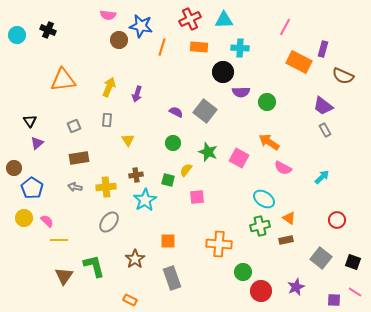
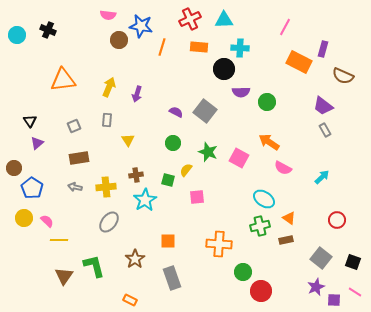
black circle at (223, 72): moved 1 px right, 3 px up
purple star at (296, 287): moved 20 px right
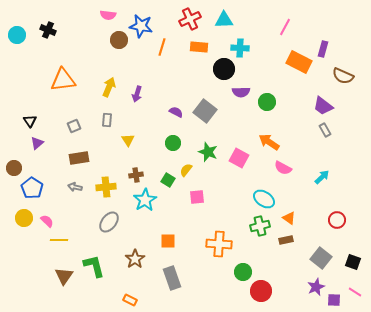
green square at (168, 180): rotated 16 degrees clockwise
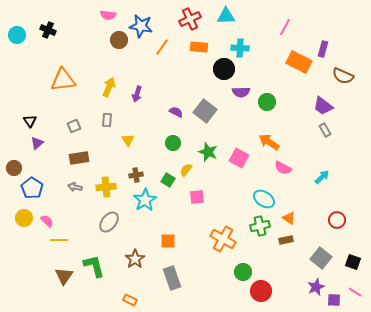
cyan triangle at (224, 20): moved 2 px right, 4 px up
orange line at (162, 47): rotated 18 degrees clockwise
orange cross at (219, 244): moved 4 px right, 5 px up; rotated 25 degrees clockwise
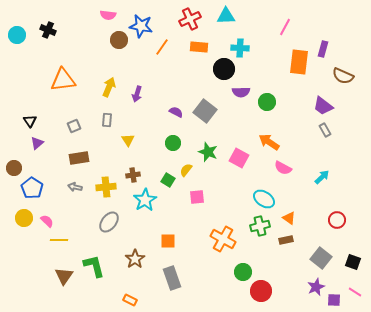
orange rectangle at (299, 62): rotated 70 degrees clockwise
brown cross at (136, 175): moved 3 px left
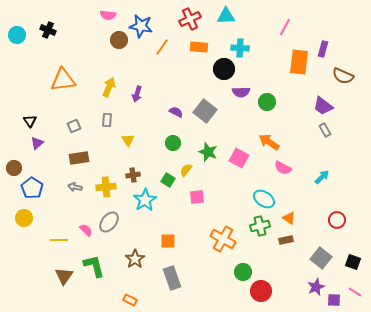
pink semicircle at (47, 221): moved 39 px right, 9 px down
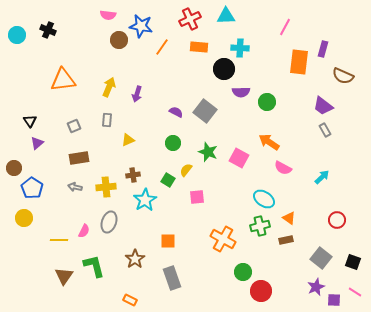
yellow triangle at (128, 140): rotated 40 degrees clockwise
gray ellipse at (109, 222): rotated 20 degrees counterclockwise
pink semicircle at (86, 230): moved 2 px left, 1 px down; rotated 72 degrees clockwise
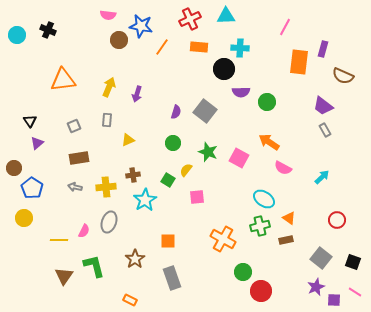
purple semicircle at (176, 112): rotated 80 degrees clockwise
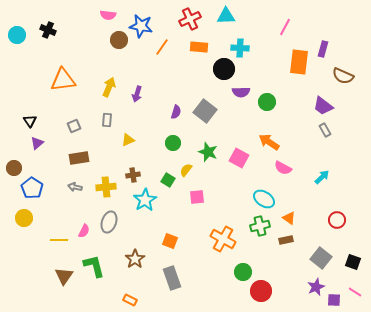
orange square at (168, 241): moved 2 px right; rotated 21 degrees clockwise
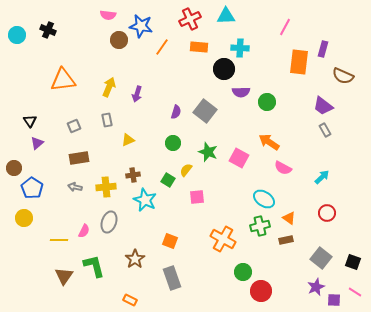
gray rectangle at (107, 120): rotated 16 degrees counterclockwise
cyan star at (145, 200): rotated 15 degrees counterclockwise
red circle at (337, 220): moved 10 px left, 7 px up
